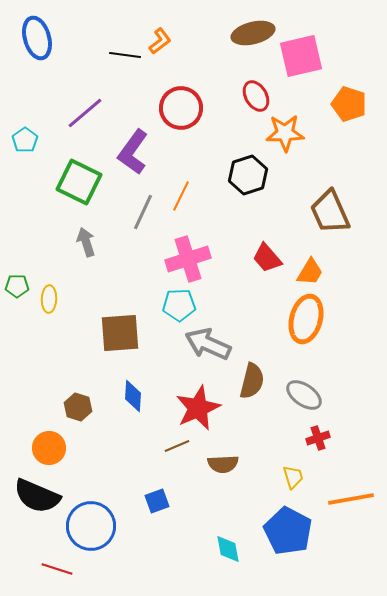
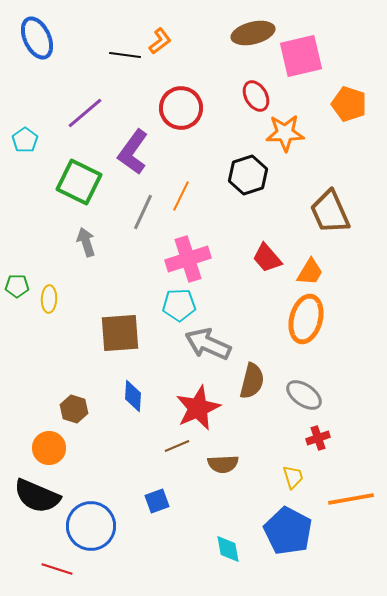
blue ellipse at (37, 38): rotated 9 degrees counterclockwise
brown hexagon at (78, 407): moved 4 px left, 2 px down
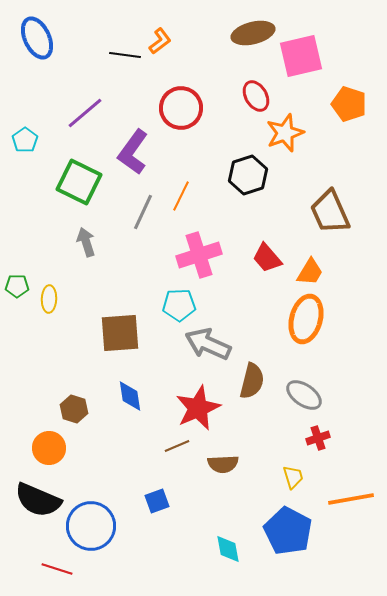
orange star at (285, 133): rotated 18 degrees counterclockwise
pink cross at (188, 259): moved 11 px right, 4 px up
blue diamond at (133, 396): moved 3 px left; rotated 12 degrees counterclockwise
black semicircle at (37, 496): moved 1 px right, 4 px down
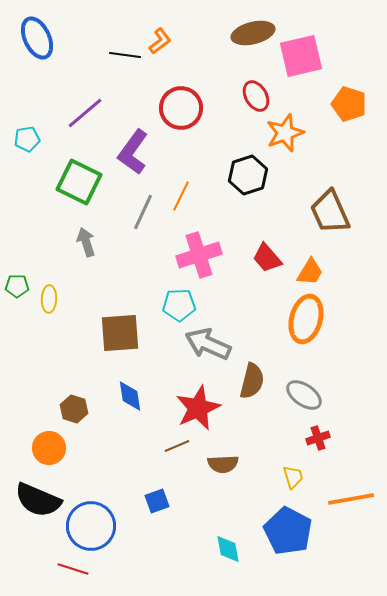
cyan pentagon at (25, 140): moved 2 px right, 1 px up; rotated 25 degrees clockwise
red line at (57, 569): moved 16 px right
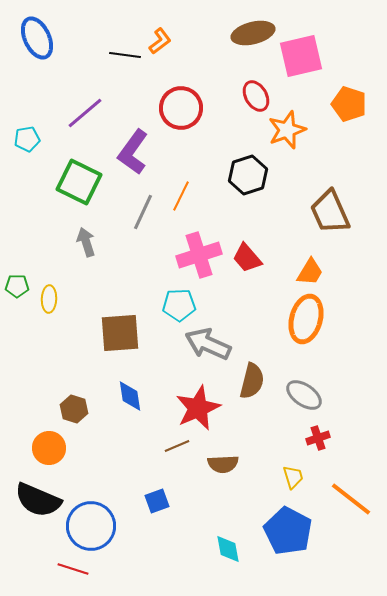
orange star at (285, 133): moved 2 px right, 3 px up
red trapezoid at (267, 258): moved 20 px left
orange line at (351, 499): rotated 48 degrees clockwise
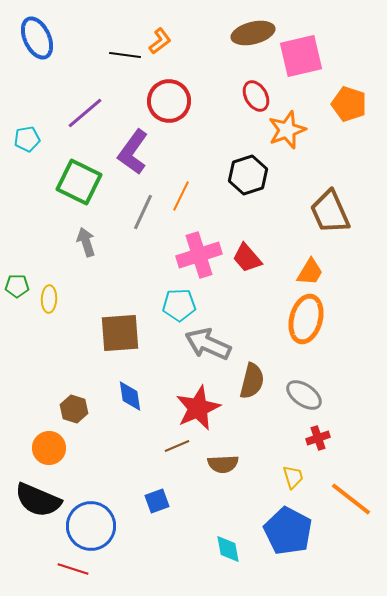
red circle at (181, 108): moved 12 px left, 7 px up
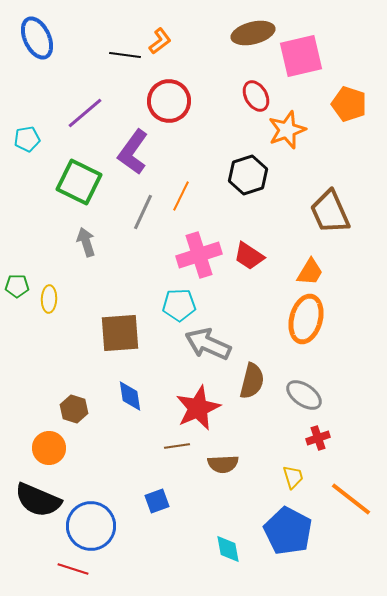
red trapezoid at (247, 258): moved 2 px right, 2 px up; rotated 16 degrees counterclockwise
brown line at (177, 446): rotated 15 degrees clockwise
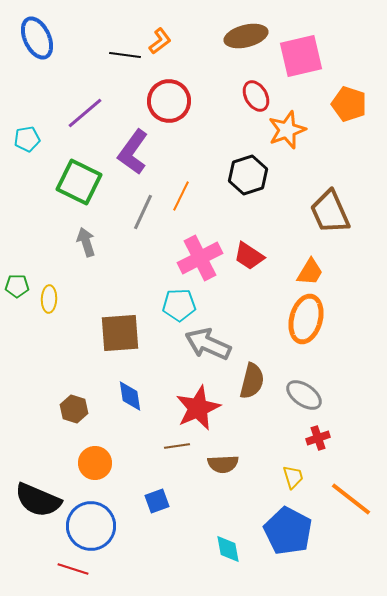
brown ellipse at (253, 33): moved 7 px left, 3 px down
pink cross at (199, 255): moved 1 px right, 3 px down; rotated 9 degrees counterclockwise
orange circle at (49, 448): moved 46 px right, 15 px down
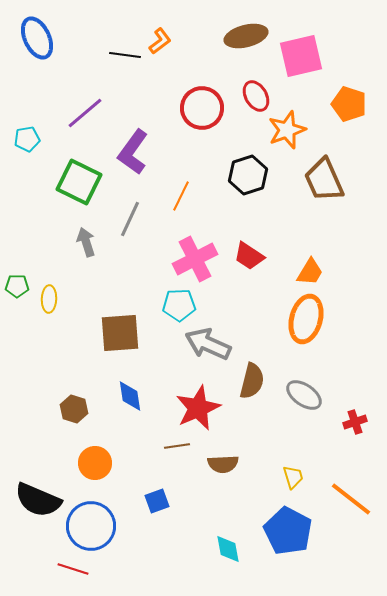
red circle at (169, 101): moved 33 px right, 7 px down
gray line at (143, 212): moved 13 px left, 7 px down
brown trapezoid at (330, 212): moved 6 px left, 32 px up
pink cross at (200, 258): moved 5 px left, 1 px down
red cross at (318, 438): moved 37 px right, 16 px up
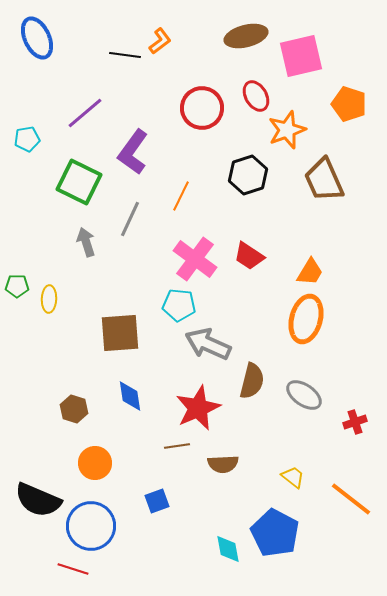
pink cross at (195, 259): rotated 27 degrees counterclockwise
cyan pentagon at (179, 305): rotated 8 degrees clockwise
yellow trapezoid at (293, 477): rotated 35 degrees counterclockwise
blue pentagon at (288, 531): moved 13 px left, 2 px down
